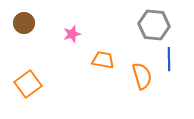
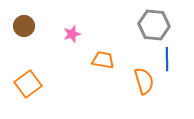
brown circle: moved 3 px down
blue line: moved 2 px left
orange semicircle: moved 2 px right, 5 px down
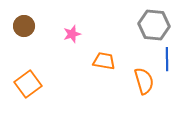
orange trapezoid: moved 1 px right, 1 px down
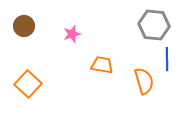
orange trapezoid: moved 2 px left, 4 px down
orange square: rotated 12 degrees counterclockwise
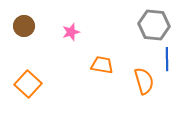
pink star: moved 1 px left, 2 px up
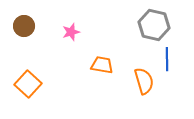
gray hexagon: rotated 8 degrees clockwise
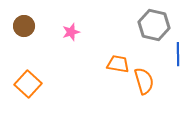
blue line: moved 11 px right, 5 px up
orange trapezoid: moved 16 px right, 1 px up
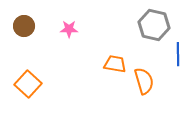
pink star: moved 2 px left, 3 px up; rotated 18 degrees clockwise
orange trapezoid: moved 3 px left
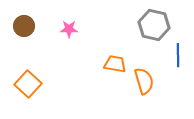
blue line: moved 1 px down
